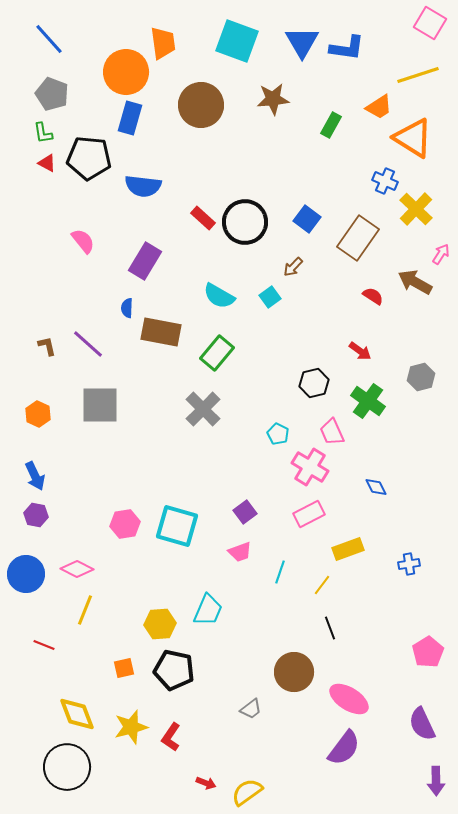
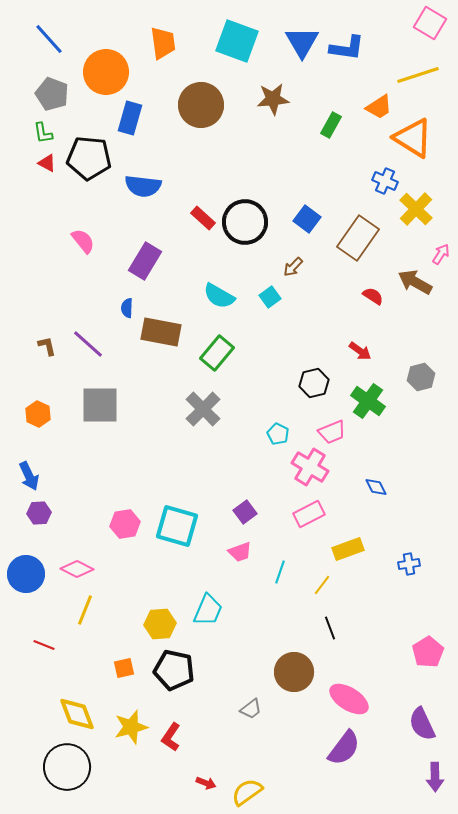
orange circle at (126, 72): moved 20 px left
pink trapezoid at (332, 432): rotated 88 degrees counterclockwise
blue arrow at (35, 476): moved 6 px left
purple hexagon at (36, 515): moved 3 px right, 2 px up; rotated 15 degrees counterclockwise
purple arrow at (436, 781): moved 1 px left, 4 px up
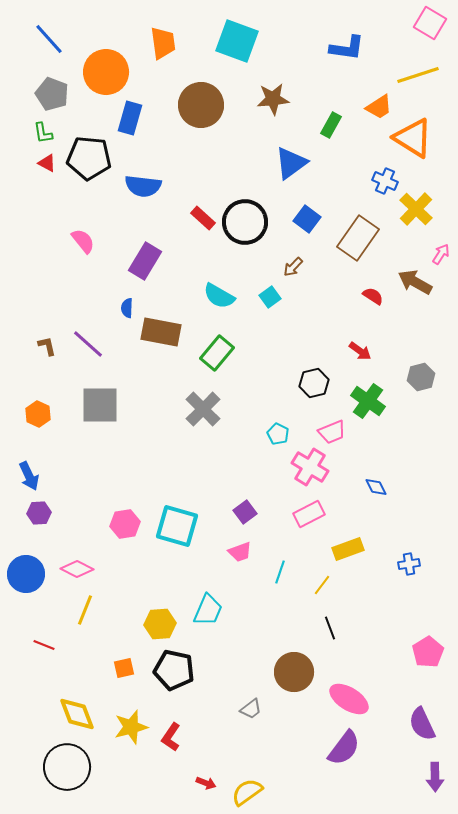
blue triangle at (302, 42): moved 11 px left, 121 px down; rotated 24 degrees clockwise
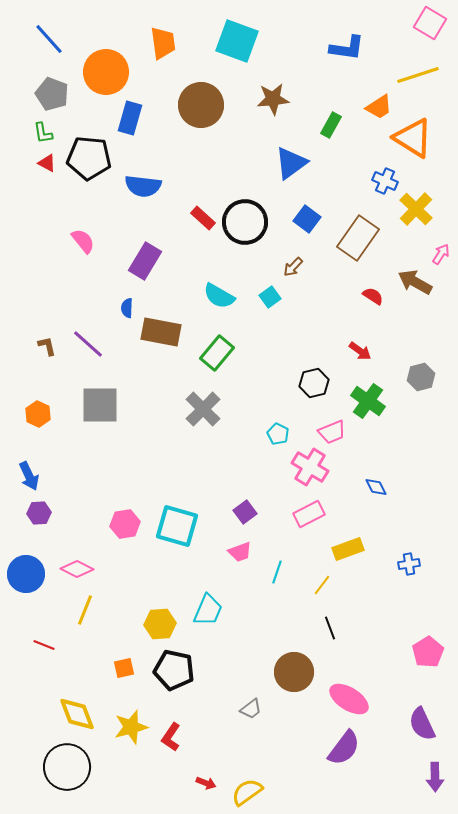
cyan line at (280, 572): moved 3 px left
